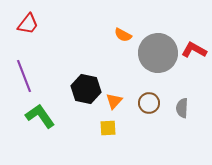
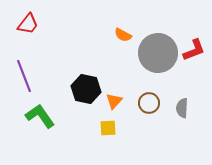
red L-shape: rotated 130 degrees clockwise
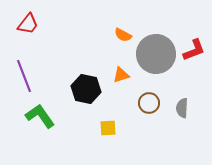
gray circle: moved 2 px left, 1 px down
orange triangle: moved 7 px right, 26 px up; rotated 30 degrees clockwise
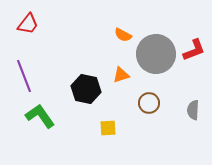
gray semicircle: moved 11 px right, 2 px down
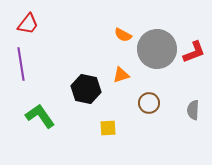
red L-shape: moved 2 px down
gray circle: moved 1 px right, 5 px up
purple line: moved 3 px left, 12 px up; rotated 12 degrees clockwise
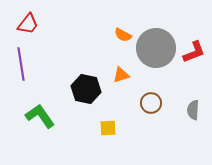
gray circle: moved 1 px left, 1 px up
brown circle: moved 2 px right
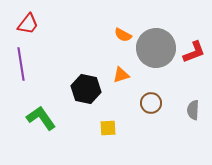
green L-shape: moved 1 px right, 2 px down
